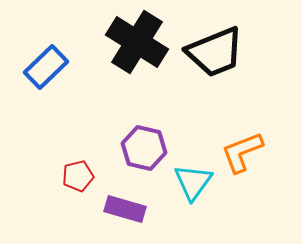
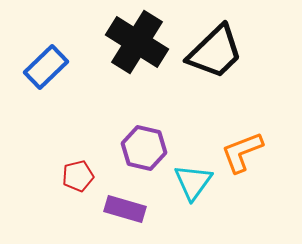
black trapezoid: rotated 22 degrees counterclockwise
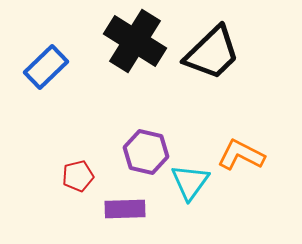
black cross: moved 2 px left, 1 px up
black trapezoid: moved 3 px left, 1 px down
purple hexagon: moved 2 px right, 4 px down
orange L-shape: moved 1 px left, 3 px down; rotated 48 degrees clockwise
cyan triangle: moved 3 px left
purple rectangle: rotated 18 degrees counterclockwise
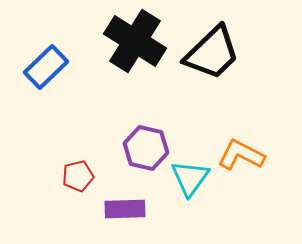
purple hexagon: moved 4 px up
cyan triangle: moved 4 px up
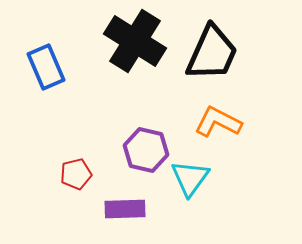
black trapezoid: rotated 22 degrees counterclockwise
blue rectangle: rotated 69 degrees counterclockwise
purple hexagon: moved 2 px down
orange L-shape: moved 23 px left, 33 px up
red pentagon: moved 2 px left, 2 px up
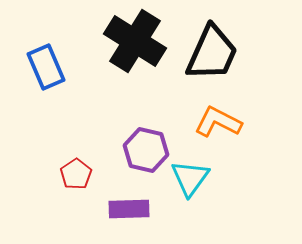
red pentagon: rotated 20 degrees counterclockwise
purple rectangle: moved 4 px right
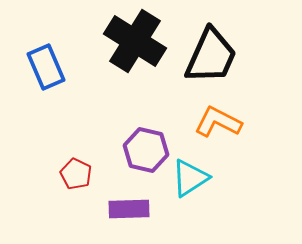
black trapezoid: moved 1 px left, 3 px down
red pentagon: rotated 12 degrees counterclockwise
cyan triangle: rotated 21 degrees clockwise
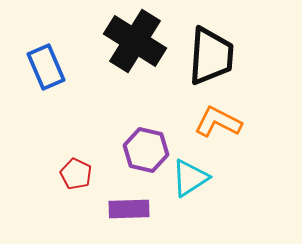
black trapezoid: rotated 20 degrees counterclockwise
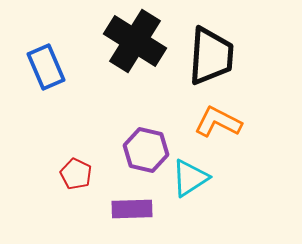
purple rectangle: moved 3 px right
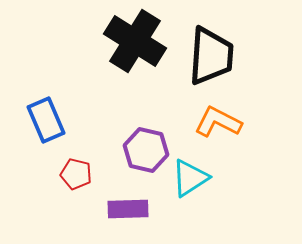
blue rectangle: moved 53 px down
red pentagon: rotated 12 degrees counterclockwise
purple rectangle: moved 4 px left
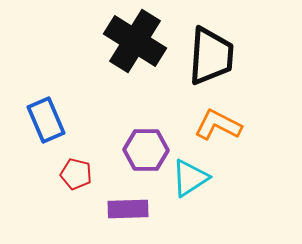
orange L-shape: moved 3 px down
purple hexagon: rotated 12 degrees counterclockwise
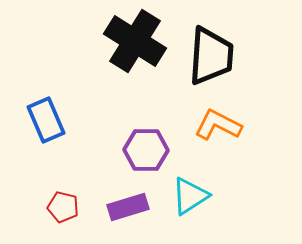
red pentagon: moved 13 px left, 33 px down
cyan triangle: moved 18 px down
purple rectangle: moved 2 px up; rotated 15 degrees counterclockwise
